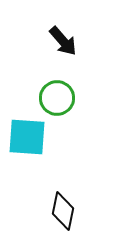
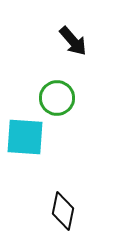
black arrow: moved 10 px right
cyan square: moved 2 px left
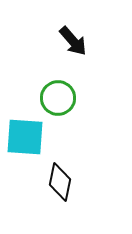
green circle: moved 1 px right
black diamond: moved 3 px left, 29 px up
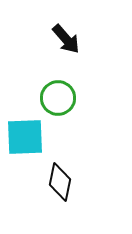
black arrow: moved 7 px left, 2 px up
cyan square: rotated 6 degrees counterclockwise
